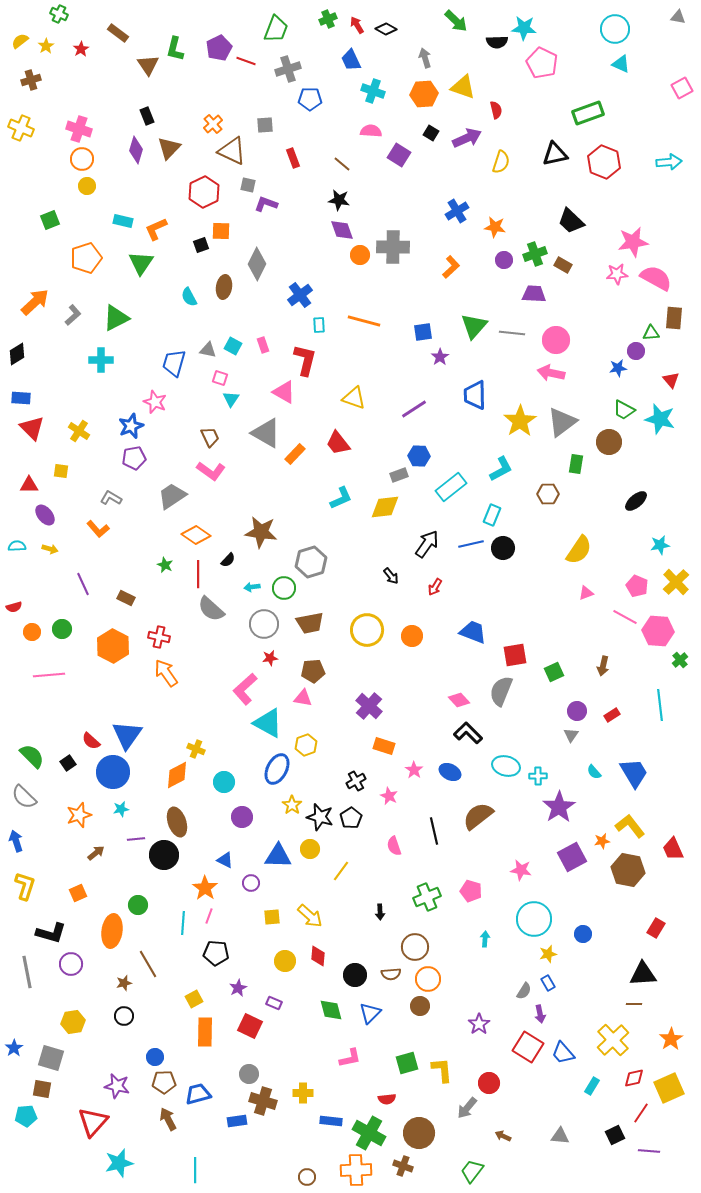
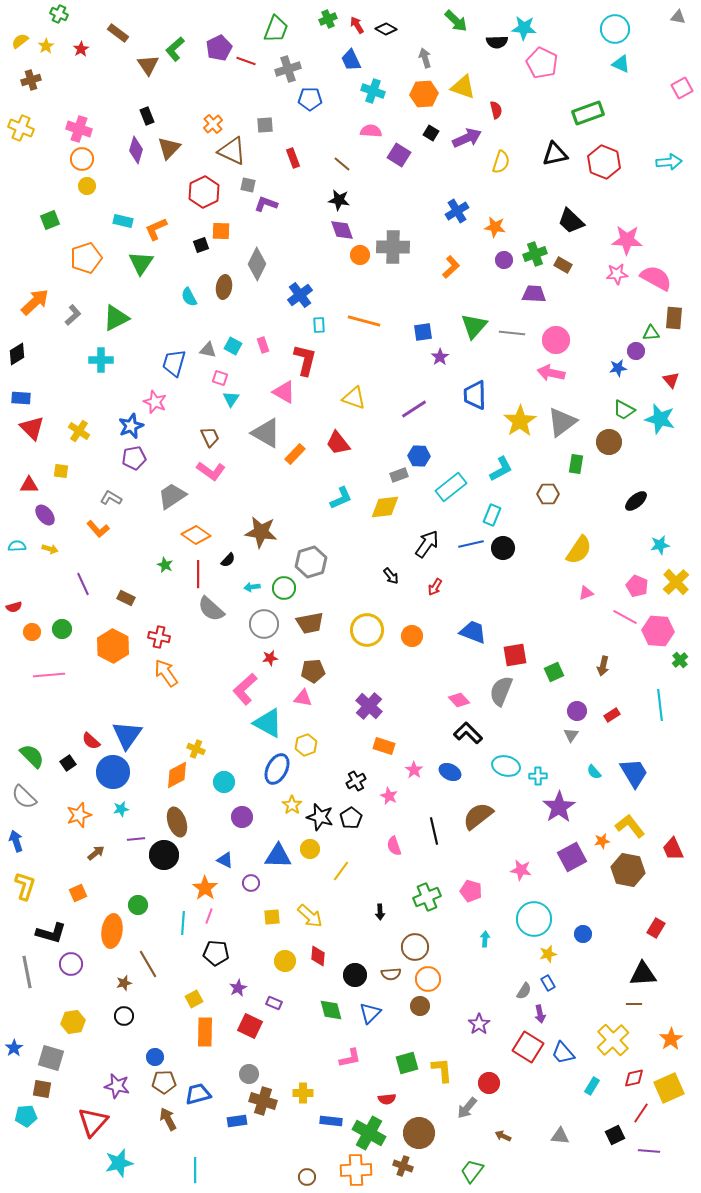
green L-shape at (175, 49): rotated 35 degrees clockwise
pink star at (633, 242): moved 6 px left, 2 px up; rotated 12 degrees clockwise
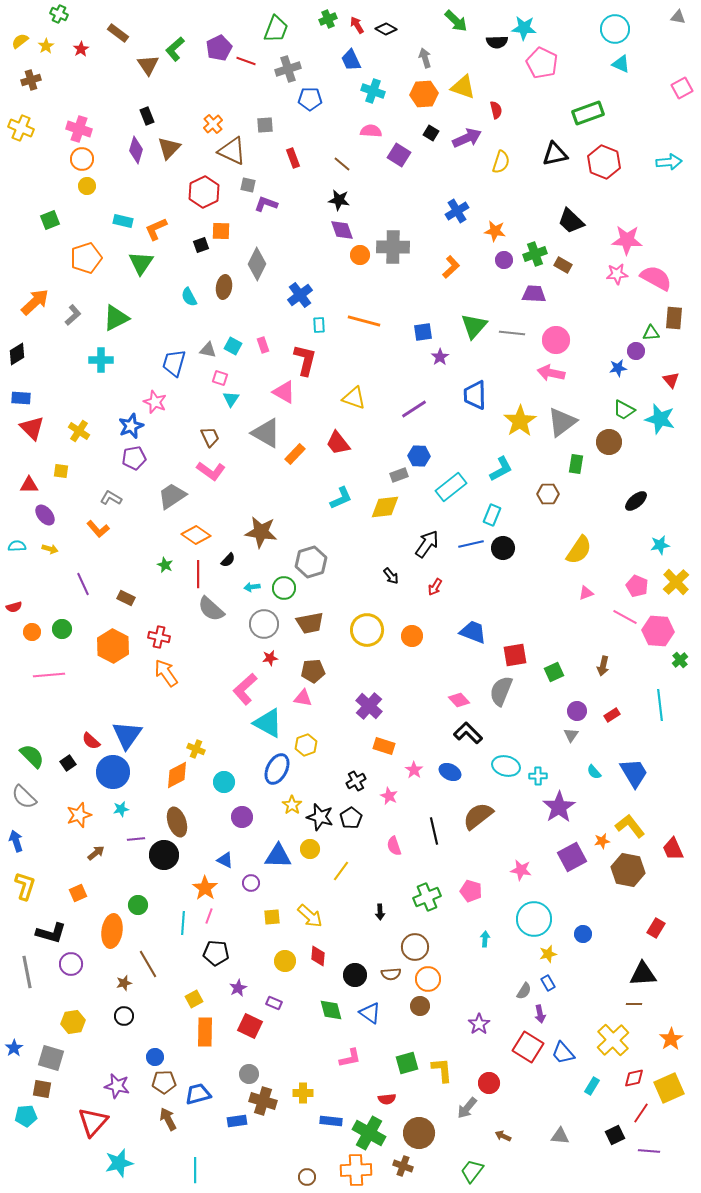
orange star at (495, 227): moved 4 px down
blue triangle at (370, 1013): rotated 40 degrees counterclockwise
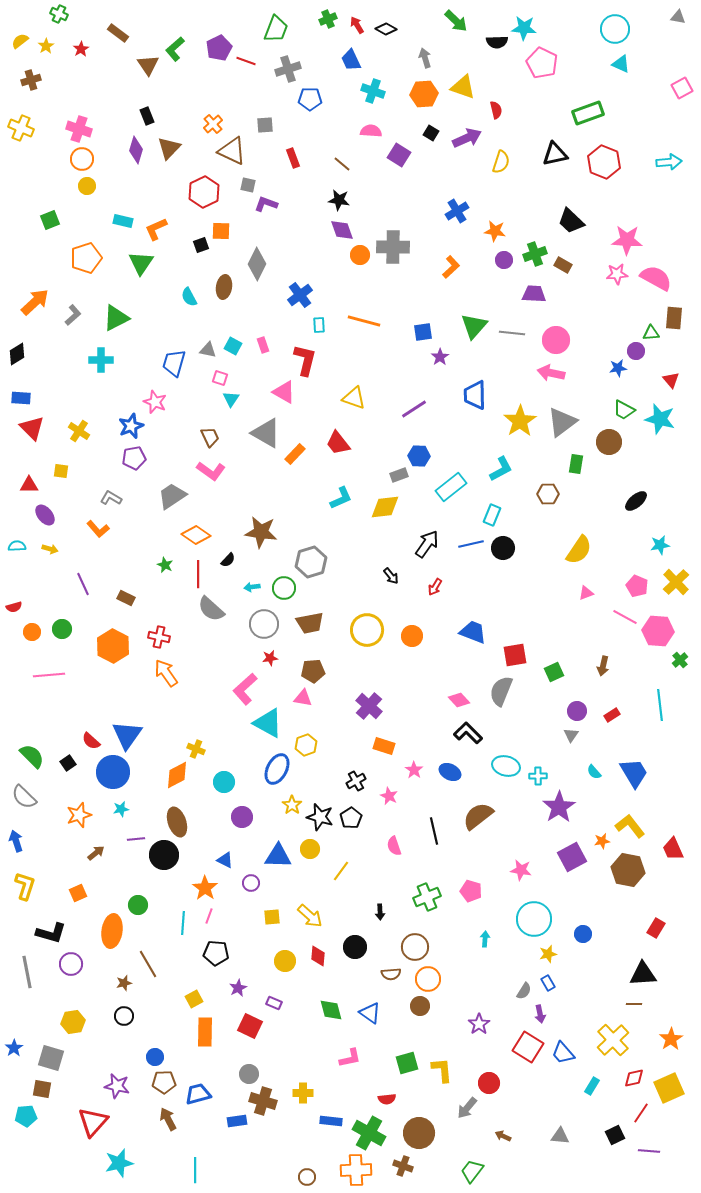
black circle at (355, 975): moved 28 px up
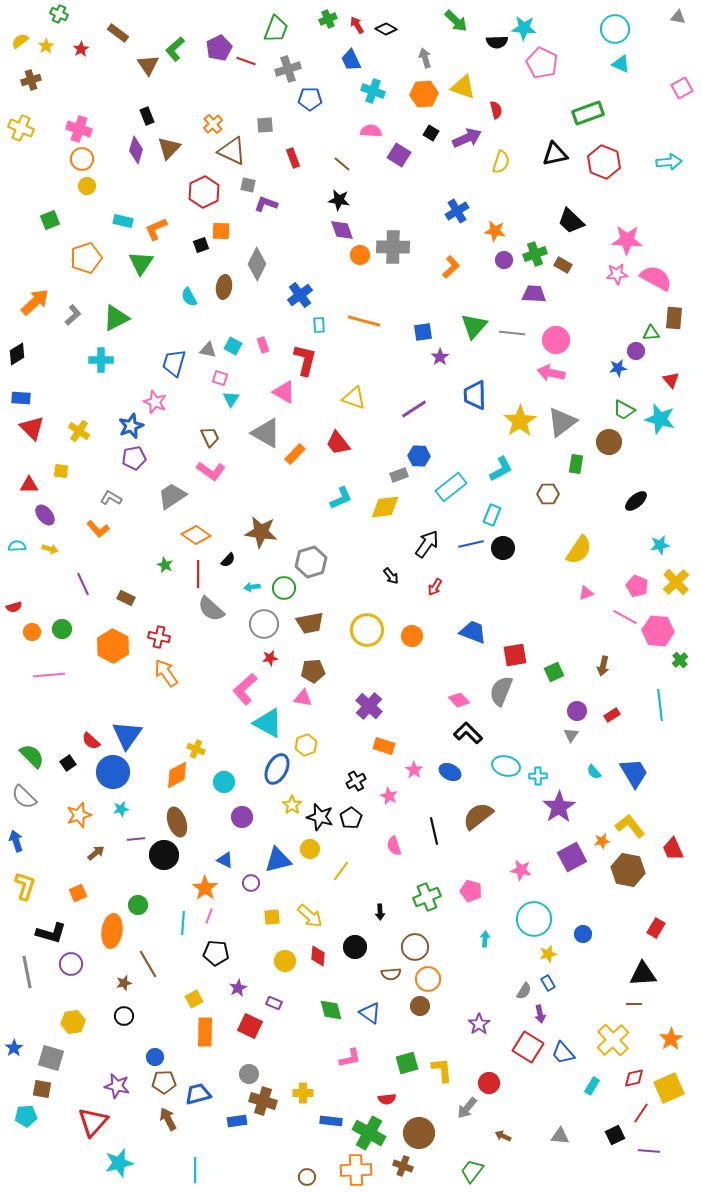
blue triangle at (278, 856): moved 4 px down; rotated 16 degrees counterclockwise
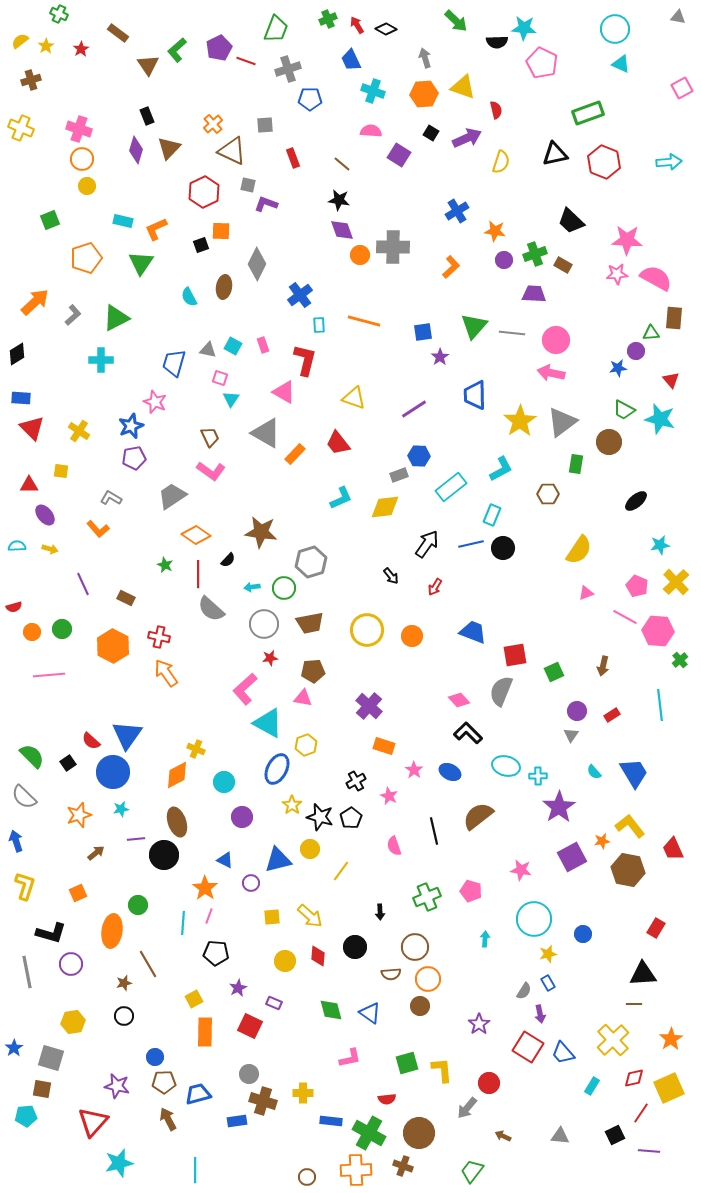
green L-shape at (175, 49): moved 2 px right, 1 px down
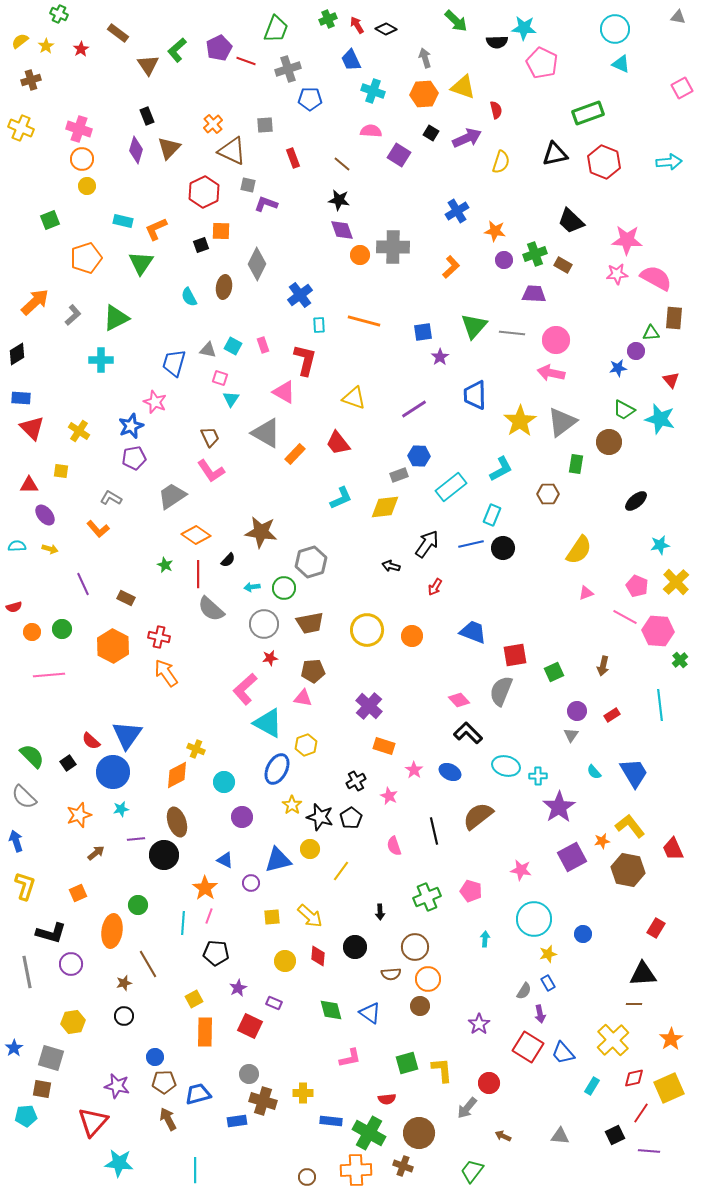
pink L-shape at (211, 471): rotated 20 degrees clockwise
black arrow at (391, 576): moved 10 px up; rotated 144 degrees clockwise
cyan star at (119, 1163): rotated 20 degrees clockwise
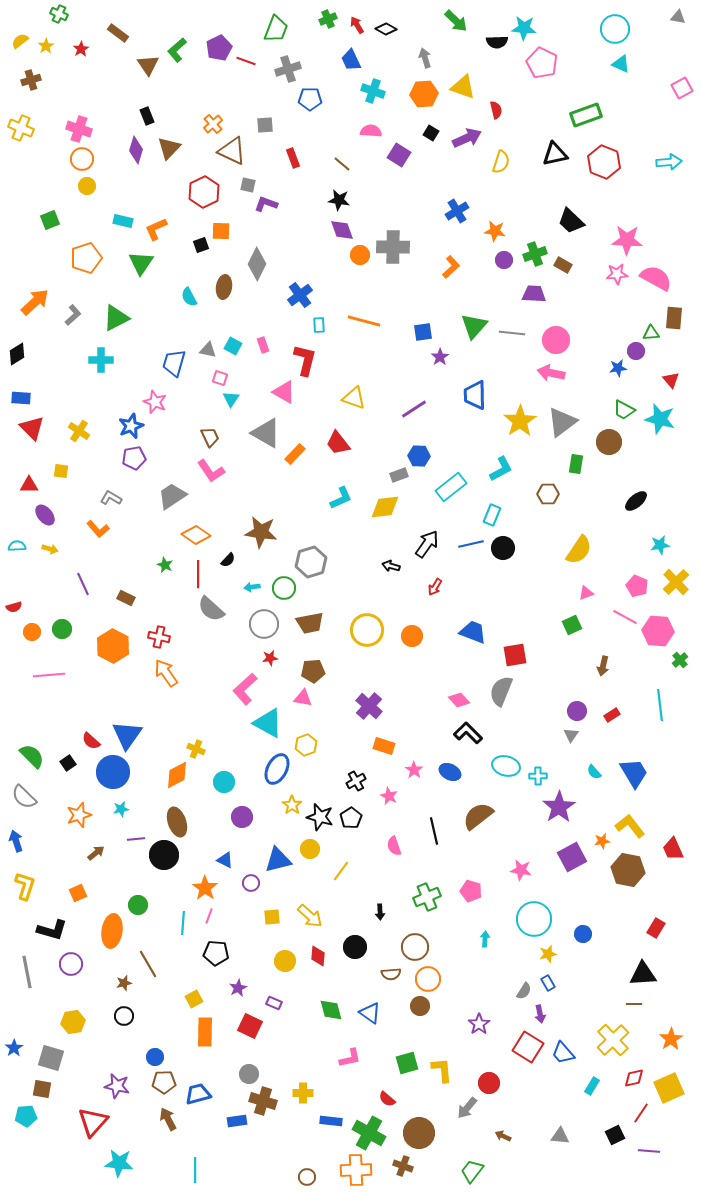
green rectangle at (588, 113): moved 2 px left, 2 px down
green square at (554, 672): moved 18 px right, 47 px up
black L-shape at (51, 933): moved 1 px right, 3 px up
red semicircle at (387, 1099): rotated 48 degrees clockwise
